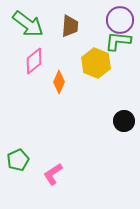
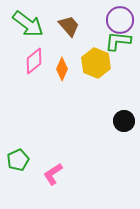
brown trapezoid: moved 1 px left; rotated 45 degrees counterclockwise
orange diamond: moved 3 px right, 13 px up
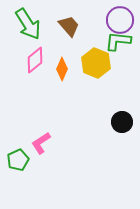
green arrow: rotated 20 degrees clockwise
pink diamond: moved 1 px right, 1 px up
black circle: moved 2 px left, 1 px down
pink L-shape: moved 12 px left, 31 px up
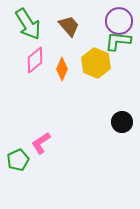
purple circle: moved 1 px left, 1 px down
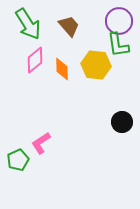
green L-shape: moved 4 px down; rotated 104 degrees counterclockwise
yellow hexagon: moved 2 px down; rotated 16 degrees counterclockwise
orange diamond: rotated 25 degrees counterclockwise
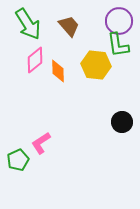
orange diamond: moved 4 px left, 2 px down
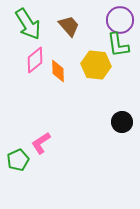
purple circle: moved 1 px right, 1 px up
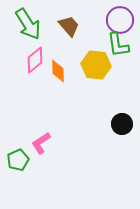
black circle: moved 2 px down
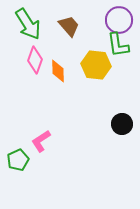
purple circle: moved 1 px left
pink diamond: rotated 32 degrees counterclockwise
pink L-shape: moved 2 px up
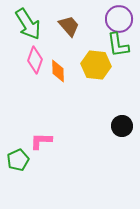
purple circle: moved 1 px up
black circle: moved 2 px down
pink L-shape: rotated 35 degrees clockwise
